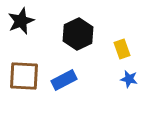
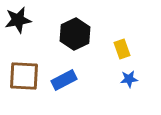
black star: moved 3 px left, 1 px up; rotated 12 degrees clockwise
black hexagon: moved 3 px left
blue star: rotated 18 degrees counterclockwise
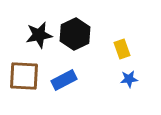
black star: moved 21 px right, 15 px down
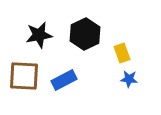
black hexagon: moved 10 px right
yellow rectangle: moved 4 px down
blue star: rotated 12 degrees clockwise
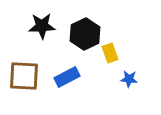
black star: moved 3 px right, 9 px up; rotated 8 degrees clockwise
yellow rectangle: moved 12 px left
blue rectangle: moved 3 px right, 3 px up
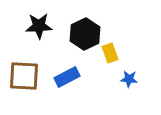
black star: moved 3 px left
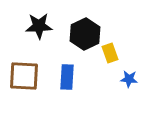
blue rectangle: rotated 60 degrees counterclockwise
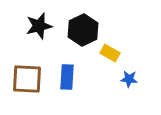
black star: rotated 12 degrees counterclockwise
black hexagon: moved 2 px left, 4 px up
yellow rectangle: rotated 42 degrees counterclockwise
brown square: moved 3 px right, 3 px down
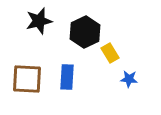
black star: moved 5 px up
black hexagon: moved 2 px right, 2 px down
yellow rectangle: rotated 30 degrees clockwise
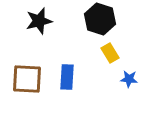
black hexagon: moved 15 px right, 13 px up; rotated 16 degrees counterclockwise
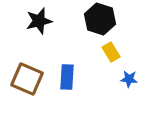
yellow rectangle: moved 1 px right, 1 px up
brown square: rotated 20 degrees clockwise
